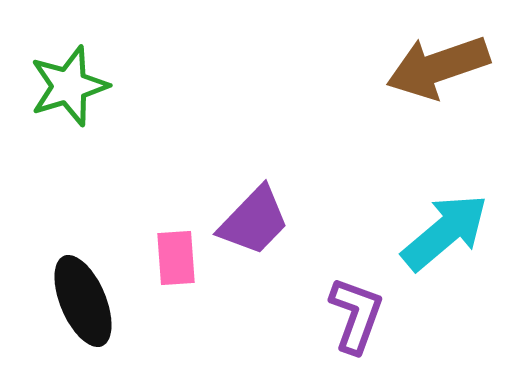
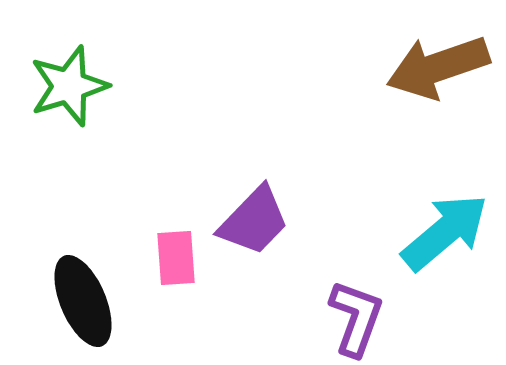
purple L-shape: moved 3 px down
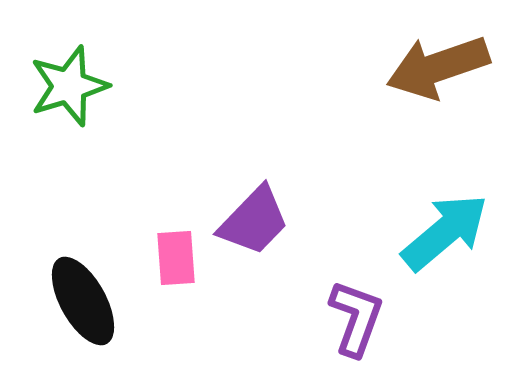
black ellipse: rotated 6 degrees counterclockwise
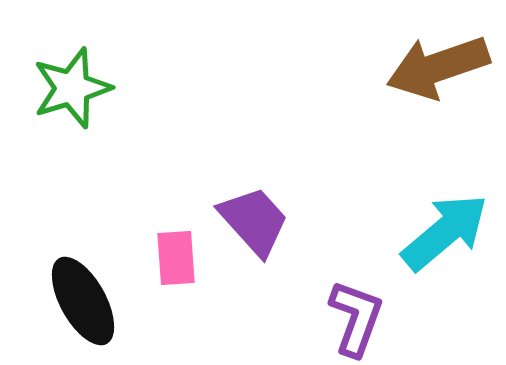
green star: moved 3 px right, 2 px down
purple trapezoid: rotated 86 degrees counterclockwise
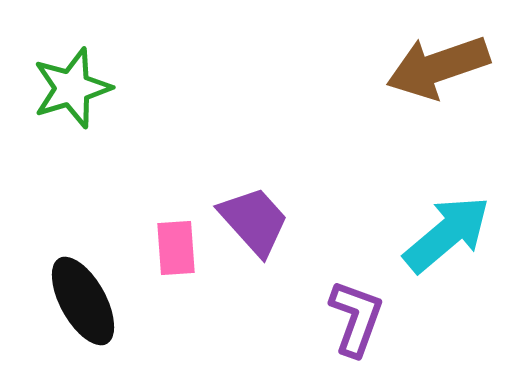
cyan arrow: moved 2 px right, 2 px down
pink rectangle: moved 10 px up
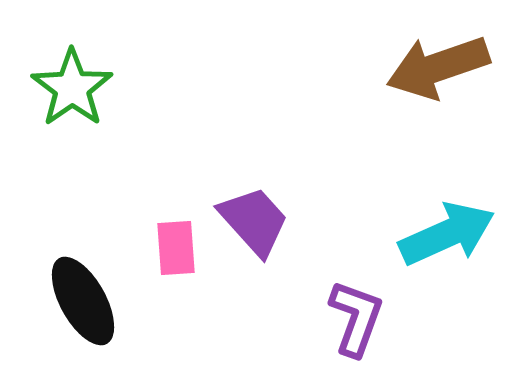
green star: rotated 18 degrees counterclockwise
cyan arrow: rotated 16 degrees clockwise
